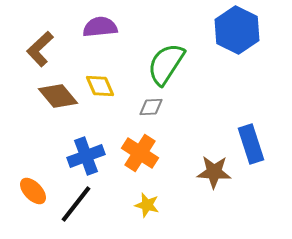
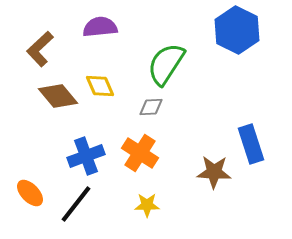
orange ellipse: moved 3 px left, 2 px down
yellow star: rotated 15 degrees counterclockwise
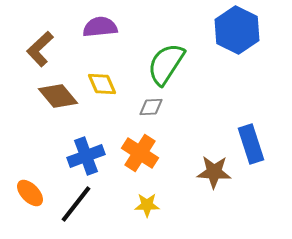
yellow diamond: moved 2 px right, 2 px up
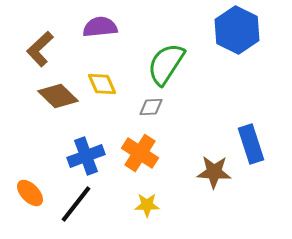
brown diamond: rotated 6 degrees counterclockwise
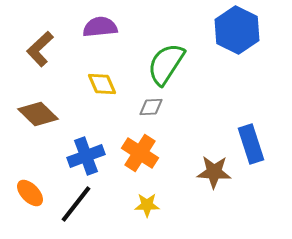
brown diamond: moved 20 px left, 18 px down
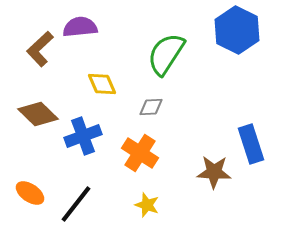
purple semicircle: moved 20 px left
green semicircle: moved 10 px up
blue cross: moved 3 px left, 20 px up
orange ellipse: rotated 12 degrees counterclockwise
yellow star: rotated 20 degrees clockwise
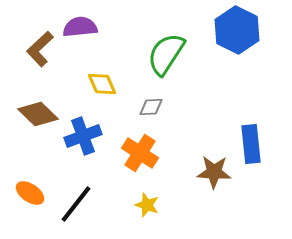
blue rectangle: rotated 12 degrees clockwise
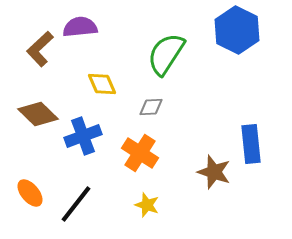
brown star: rotated 16 degrees clockwise
orange ellipse: rotated 16 degrees clockwise
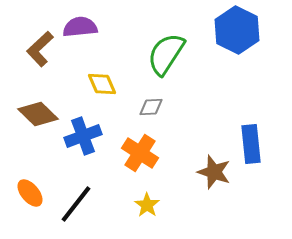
yellow star: rotated 15 degrees clockwise
